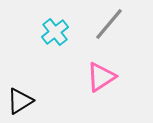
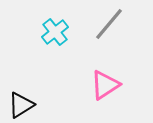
pink triangle: moved 4 px right, 8 px down
black triangle: moved 1 px right, 4 px down
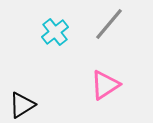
black triangle: moved 1 px right
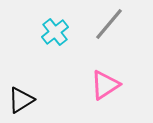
black triangle: moved 1 px left, 5 px up
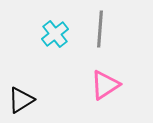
gray line: moved 9 px left, 5 px down; rotated 36 degrees counterclockwise
cyan cross: moved 2 px down
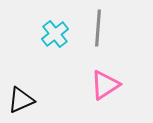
gray line: moved 2 px left, 1 px up
black triangle: rotated 8 degrees clockwise
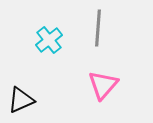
cyan cross: moved 6 px left, 6 px down
pink triangle: moved 2 px left; rotated 16 degrees counterclockwise
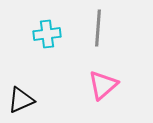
cyan cross: moved 2 px left, 6 px up; rotated 32 degrees clockwise
pink triangle: rotated 8 degrees clockwise
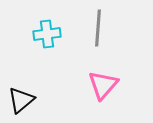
pink triangle: rotated 8 degrees counterclockwise
black triangle: rotated 16 degrees counterclockwise
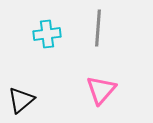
pink triangle: moved 2 px left, 5 px down
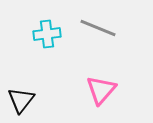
gray line: rotated 72 degrees counterclockwise
black triangle: rotated 12 degrees counterclockwise
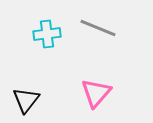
pink triangle: moved 5 px left, 3 px down
black triangle: moved 5 px right
